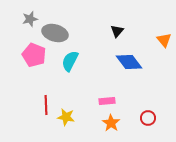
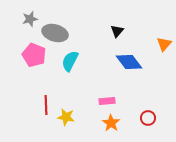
orange triangle: moved 4 px down; rotated 21 degrees clockwise
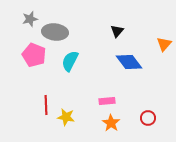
gray ellipse: moved 1 px up; rotated 10 degrees counterclockwise
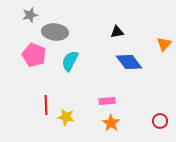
gray star: moved 4 px up
black triangle: moved 1 px down; rotated 40 degrees clockwise
red circle: moved 12 px right, 3 px down
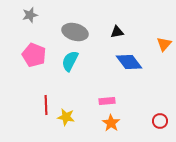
gray ellipse: moved 20 px right; rotated 10 degrees clockwise
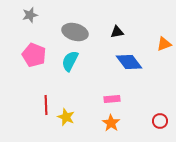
orange triangle: rotated 28 degrees clockwise
pink rectangle: moved 5 px right, 2 px up
yellow star: rotated 12 degrees clockwise
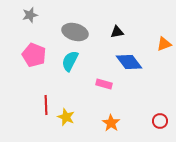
pink rectangle: moved 8 px left, 15 px up; rotated 21 degrees clockwise
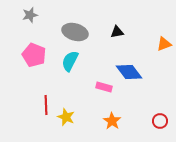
blue diamond: moved 10 px down
pink rectangle: moved 3 px down
orange star: moved 1 px right, 2 px up
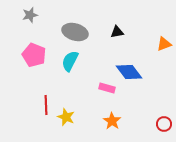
pink rectangle: moved 3 px right, 1 px down
red circle: moved 4 px right, 3 px down
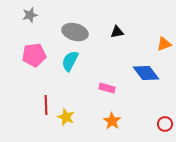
pink pentagon: rotated 30 degrees counterclockwise
blue diamond: moved 17 px right, 1 px down
red circle: moved 1 px right
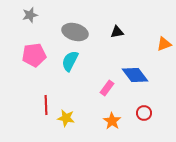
blue diamond: moved 11 px left, 2 px down
pink rectangle: rotated 70 degrees counterclockwise
yellow star: moved 1 px down; rotated 12 degrees counterclockwise
red circle: moved 21 px left, 11 px up
